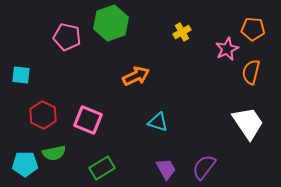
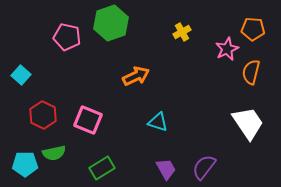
cyan square: rotated 36 degrees clockwise
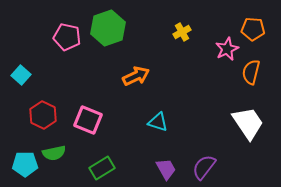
green hexagon: moved 3 px left, 5 px down
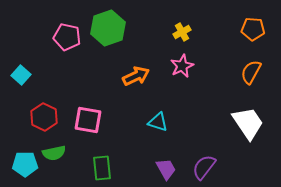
pink star: moved 45 px left, 17 px down
orange semicircle: rotated 15 degrees clockwise
red hexagon: moved 1 px right, 2 px down
pink square: rotated 12 degrees counterclockwise
green rectangle: rotated 65 degrees counterclockwise
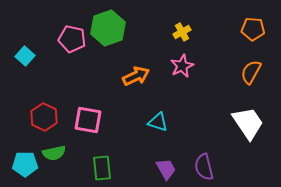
pink pentagon: moved 5 px right, 2 px down
cyan square: moved 4 px right, 19 px up
purple semicircle: rotated 52 degrees counterclockwise
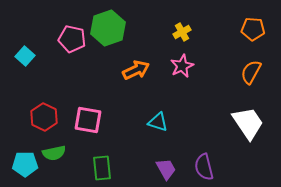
orange arrow: moved 6 px up
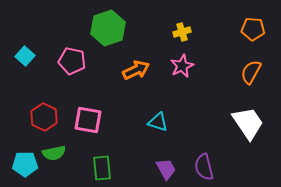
yellow cross: rotated 12 degrees clockwise
pink pentagon: moved 22 px down
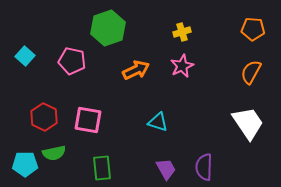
purple semicircle: rotated 16 degrees clockwise
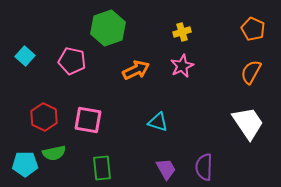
orange pentagon: rotated 20 degrees clockwise
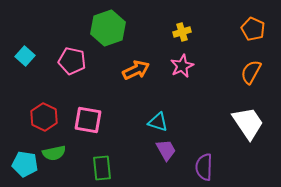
cyan pentagon: rotated 10 degrees clockwise
purple trapezoid: moved 19 px up
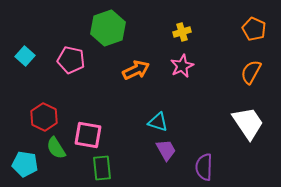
orange pentagon: moved 1 px right
pink pentagon: moved 1 px left, 1 px up
pink square: moved 15 px down
green semicircle: moved 2 px right, 5 px up; rotated 70 degrees clockwise
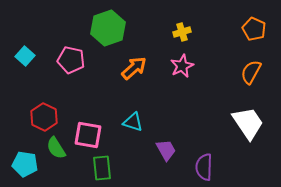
orange arrow: moved 2 px left, 2 px up; rotated 16 degrees counterclockwise
cyan triangle: moved 25 px left
